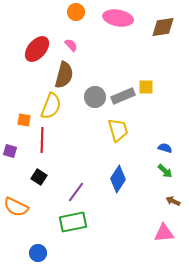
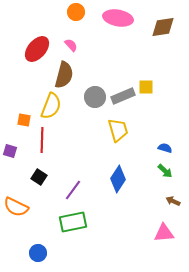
purple line: moved 3 px left, 2 px up
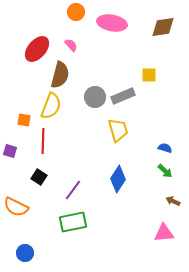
pink ellipse: moved 6 px left, 5 px down
brown semicircle: moved 4 px left
yellow square: moved 3 px right, 12 px up
red line: moved 1 px right, 1 px down
blue circle: moved 13 px left
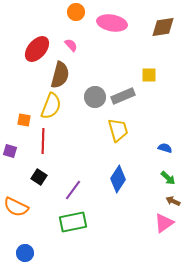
green arrow: moved 3 px right, 7 px down
pink triangle: moved 10 px up; rotated 30 degrees counterclockwise
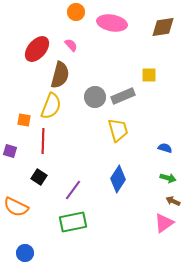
green arrow: rotated 28 degrees counterclockwise
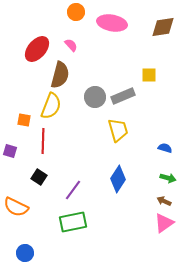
brown arrow: moved 9 px left
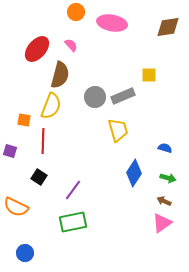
brown diamond: moved 5 px right
blue diamond: moved 16 px right, 6 px up
pink triangle: moved 2 px left
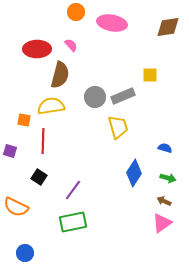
red ellipse: rotated 48 degrees clockwise
yellow square: moved 1 px right
yellow semicircle: rotated 120 degrees counterclockwise
yellow trapezoid: moved 3 px up
